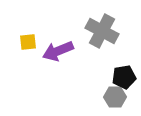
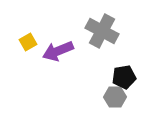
yellow square: rotated 24 degrees counterclockwise
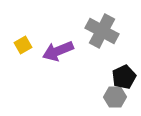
yellow square: moved 5 px left, 3 px down
black pentagon: rotated 15 degrees counterclockwise
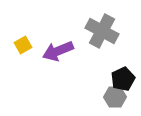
black pentagon: moved 1 px left, 2 px down
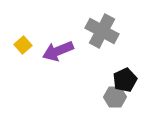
yellow square: rotated 12 degrees counterclockwise
black pentagon: moved 2 px right, 1 px down
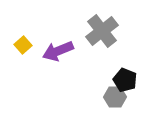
gray cross: rotated 24 degrees clockwise
black pentagon: rotated 25 degrees counterclockwise
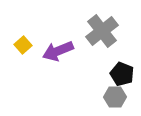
black pentagon: moved 3 px left, 6 px up
